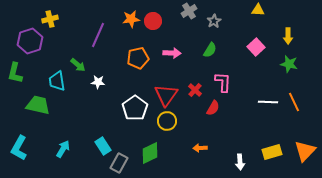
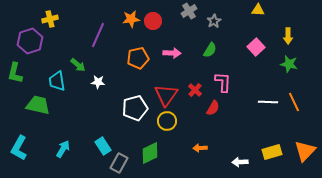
white pentagon: rotated 20 degrees clockwise
white arrow: rotated 91 degrees clockwise
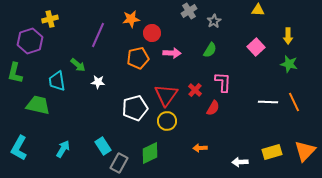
red circle: moved 1 px left, 12 px down
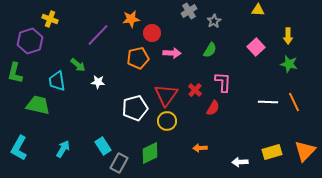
yellow cross: rotated 35 degrees clockwise
purple line: rotated 20 degrees clockwise
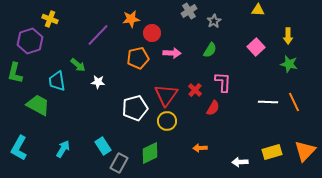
green trapezoid: rotated 15 degrees clockwise
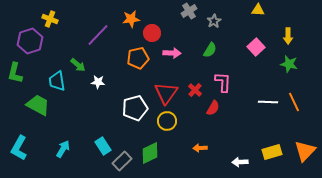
red triangle: moved 2 px up
gray rectangle: moved 3 px right, 2 px up; rotated 18 degrees clockwise
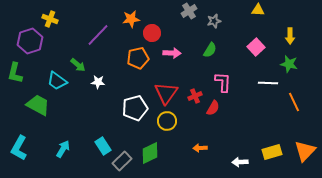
gray star: rotated 16 degrees clockwise
yellow arrow: moved 2 px right
cyan trapezoid: rotated 45 degrees counterclockwise
red cross: moved 6 px down; rotated 24 degrees clockwise
white line: moved 19 px up
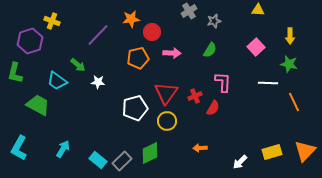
yellow cross: moved 2 px right, 2 px down
red circle: moved 1 px up
cyan rectangle: moved 5 px left, 14 px down; rotated 18 degrees counterclockwise
white arrow: rotated 42 degrees counterclockwise
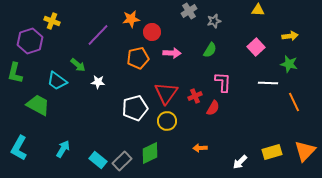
yellow arrow: rotated 98 degrees counterclockwise
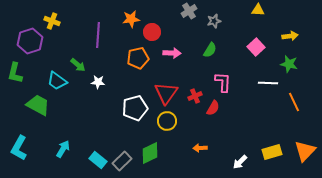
purple line: rotated 40 degrees counterclockwise
